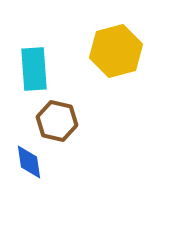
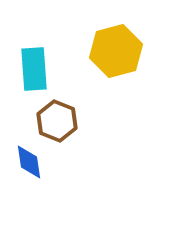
brown hexagon: rotated 9 degrees clockwise
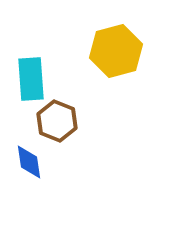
cyan rectangle: moved 3 px left, 10 px down
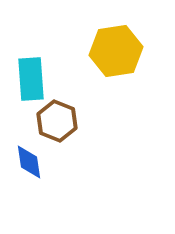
yellow hexagon: rotated 6 degrees clockwise
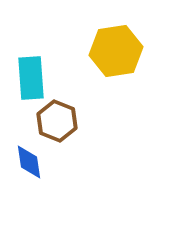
cyan rectangle: moved 1 px up
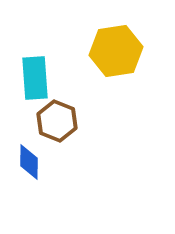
cyan rectangle: moved 4 px right
blue diamond: rotated 9 degrees clockwise
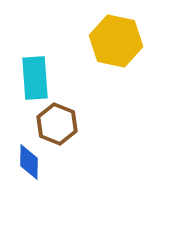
yellow hexagon: moved 10 px up; rotated 21 degrees clockwise
brown hexagon: moved 3 px down
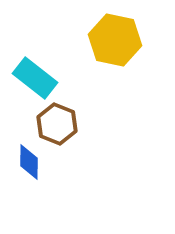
yellow hexagon: moved 1 px left, 1 px up
cyan rectangle: rotated 48 degrees counterclockwise
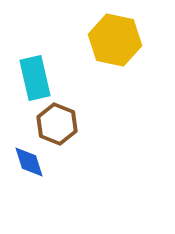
cyan rectangle: rotated 39 degrees clockwise
blue diamond: rotated 18 degrees counterclockwise
